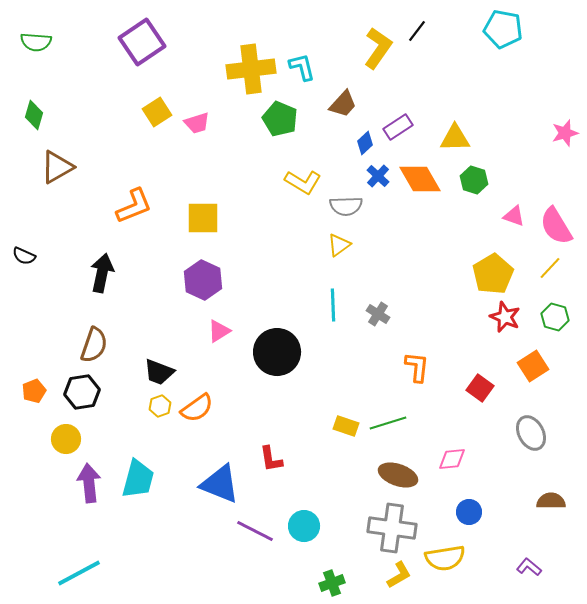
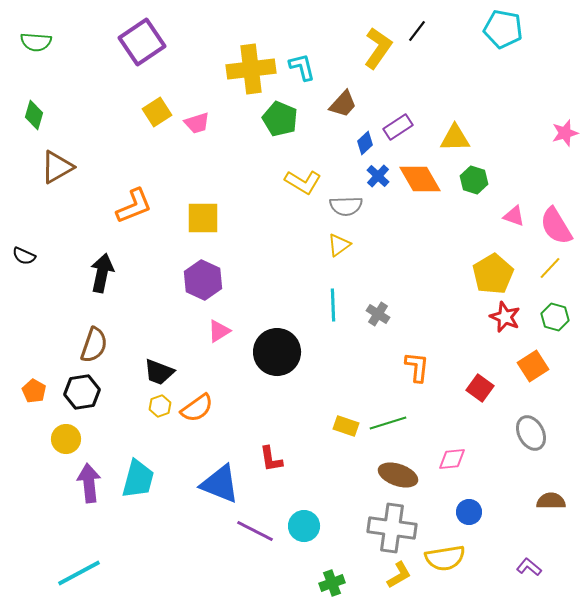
orange pentagon at (34, 391): rotated 20 degrees counterclockwise
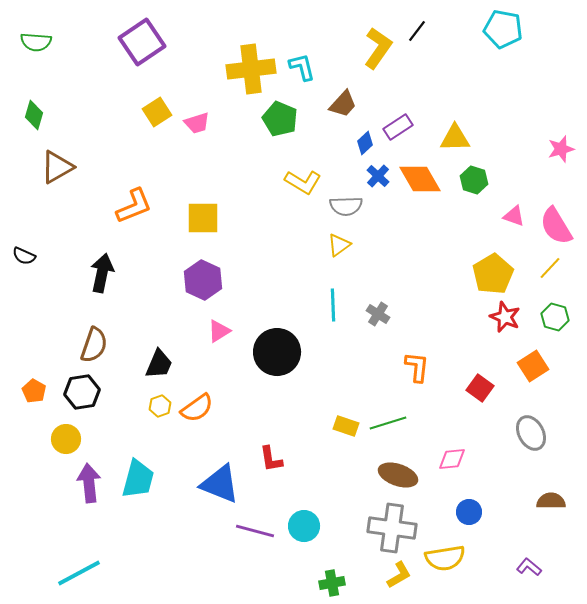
pink star at (565, 133): moved 4 px left, 16 px down
black trapezoid at (159, 372): moved 8 px up; rotated 88 degrees counterclockwise
purple line at (255, 531): rotated 12 degrees counterclockwise
green cross at (332, 583): rotated 10 degrees clockwise
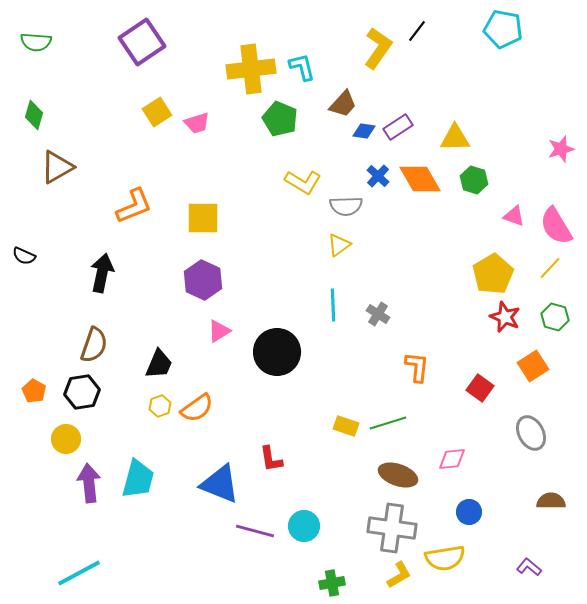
blue diamond at (365, 143): moved 1 px left, 12 px up; rotated 50 degrees clockwise
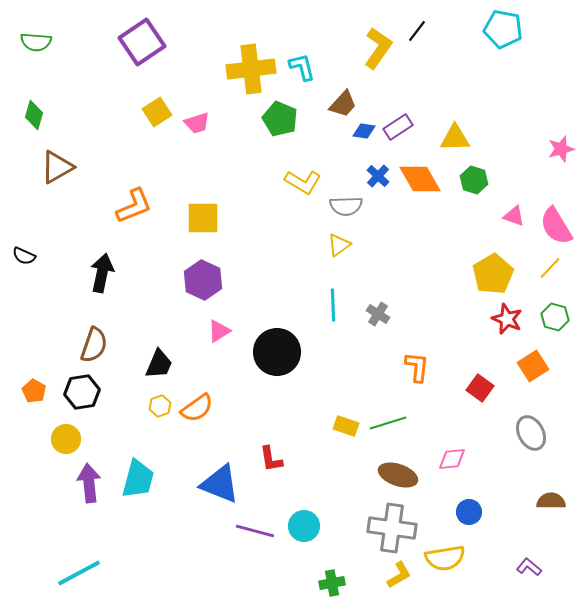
red star at (505, 317): moved 2 px right, 2 px down
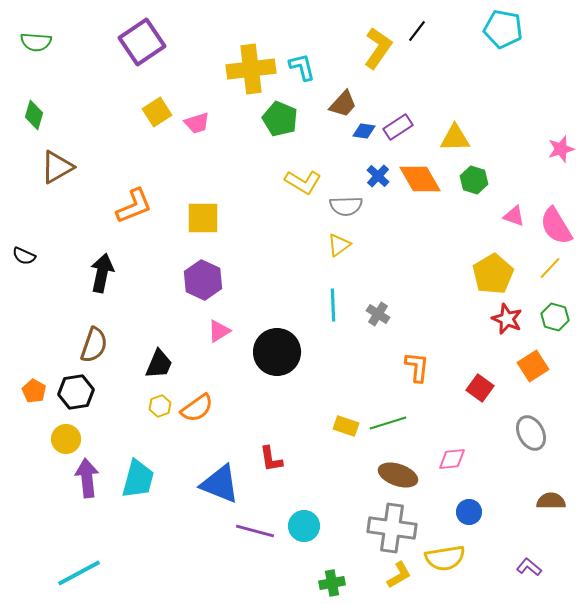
black hexagon at (82, 392): moved 6 px left
purple arrow at (89, 483): moved 2 px left, 5 px up
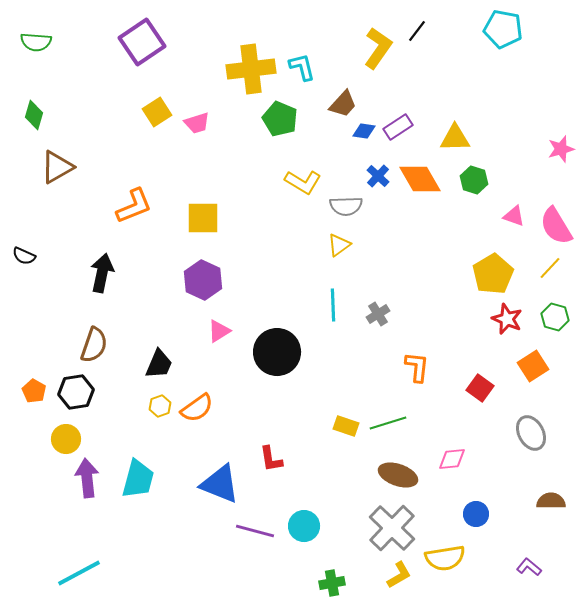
gray cross at (378, 314): rotated 25 degrees clockwise
blue circle at (469, 512): moved 7 px right, 2 px down
gray cross at (392, 528): rotated 36 degrees clockwise
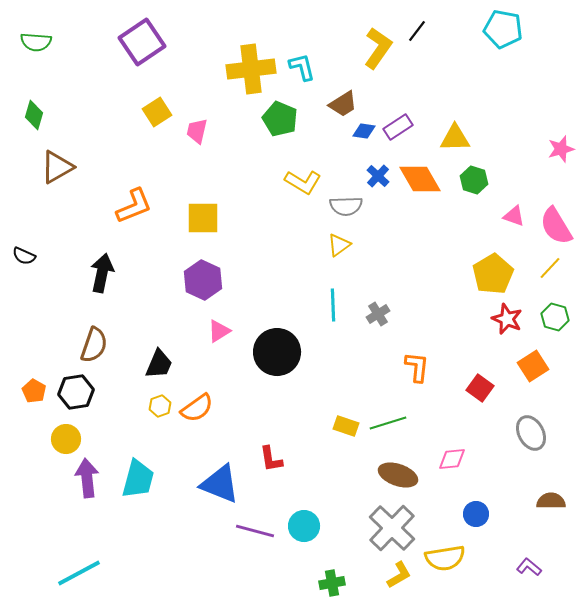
brown trapezoid at (343, 104): rotated 16 degrees clockwise
pink trapezoid at (197, 123): moved 8 px down; rotated 120 degrees clockwise
